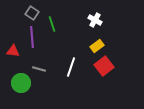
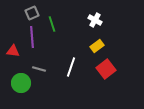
gray square: rotated 32 degrees clockwise
red square: moved 2 px right, 3 px down
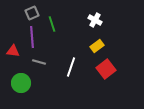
gray line: moved 7 px up
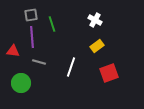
gray square: moved 1 px left, 2 px down; rotated 16 degrees clockwise
red square: moved 3 px right, 4 px down; rotated 18 degrees clockwise
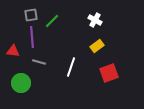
green line: moved 3 px up; rotated 63 degrees clockwise
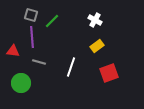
gray square: rotated 24 degrees clockwise
